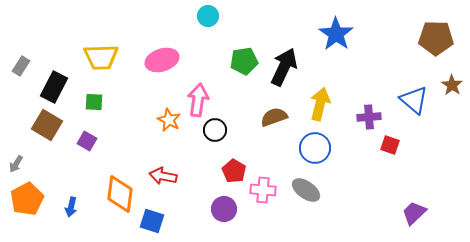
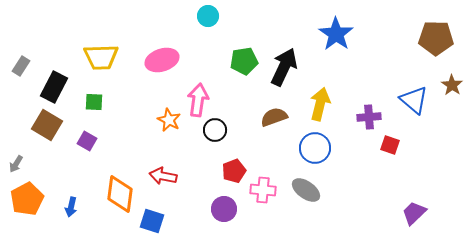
red pentagon: rotated 20 degrees clockwise
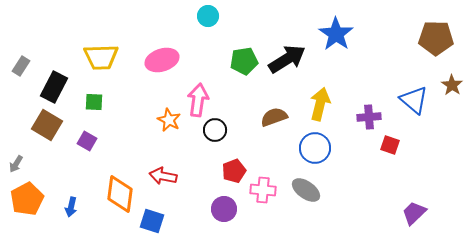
black arrow: moved 3 px right, 8 px up; rotated 33 degrees clockwise
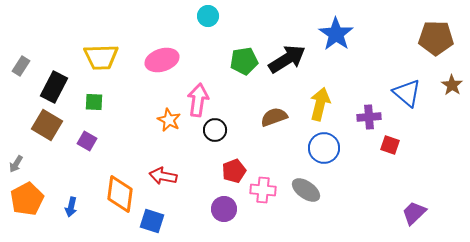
blue triangle: moved 7 px left, 7 px up
blue circle: moved 9 px right
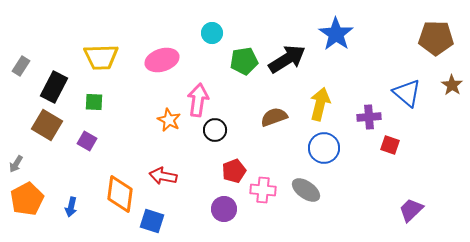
cyan circle: moved 4 px right, 17 px down
purple trapezoid: moved 3 px left, 3 px up
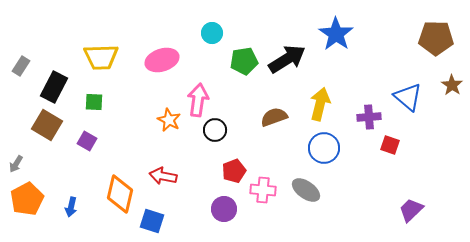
blue triangle: moved 1 px right, 4 px down
orange diamond: rotated 6 degrees clockwise
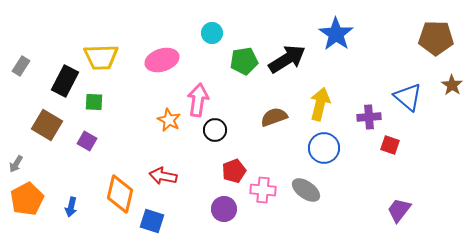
black rectangle: moved 11 px right, 6 px up
purple trapezoid: moved 12 px left; rotated 8 degrees counterclockwise
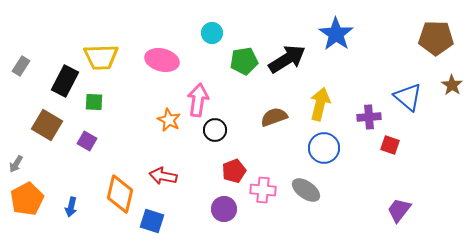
pink ellipse: rotated 32 degrees clockwise
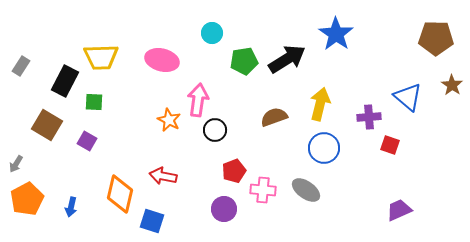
purple trapezoid: rotated 28 degrees clockwise
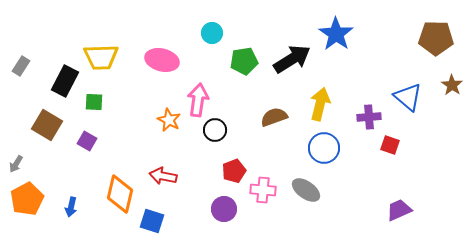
black arrow: moved 5 px right
